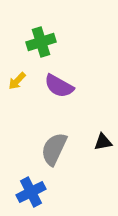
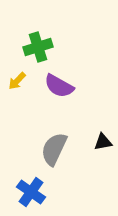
green cross: moved 3 px left, 5 px down
blue cross: rotated 28 degrees counterclockwise
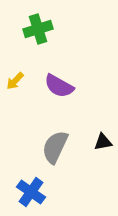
green cross: moved 18 px up
yellow arrow: moved 2 px left
gray semicircle: moved 1 px right, 2 px up
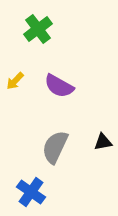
green cross: rotated 20 degrees counterclockwise
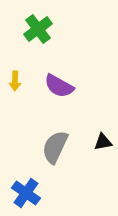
yellow arrow: rotated 42 degrees counterclockwise
blue cross: moved 5 px left, 1 px down
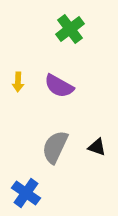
green cross: moved 32 px right
yellow arrow: moved 3 px right, 1 px down
black triangle: moved 6 px left, 5 px down; rotated 30 degrees clockwise
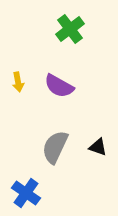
yellow arrow: rotated 12 degrees counterclockwise
black triangle: moved 1 px right
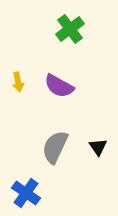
black triangle: rotated 36 degrees clockwise
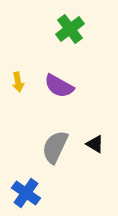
black triangle: moved 3 px left, 3 px up; rotated 24 degrees counterclockwise
